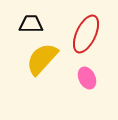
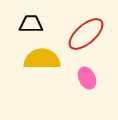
red ellipse: rotated 24 degrees clockwise
yellow semicircle: rotated 48 degrees clockwise
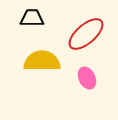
black trapezoid: moved 1 px right, 6 px up
yellow semicircle: moved 2 px down
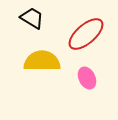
black trapezoid: rotated 30 degrees clockwise
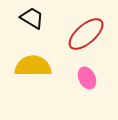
yellow semicircle: moved 9 px left, 5 px down
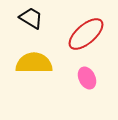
black trapezoid: moved 1 px left
yellow semicircle: moved 1 px right, 3 px up
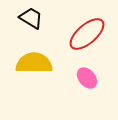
red ellipse: moved 1 px right
pink ellipse: rotated 15 degrees counterclockwise
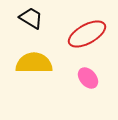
red ellipse: rotated 12 degrees clockwise
pink ellipse: moved 1 px right
